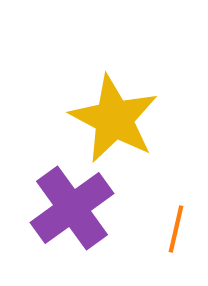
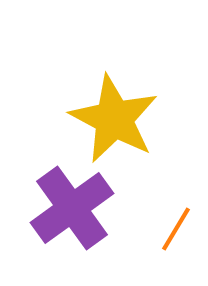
orange line: rotated 18 degrees clockwise
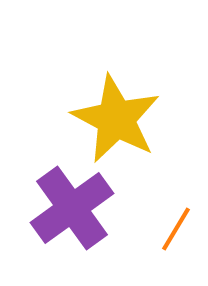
yellow star: moved 2 px right
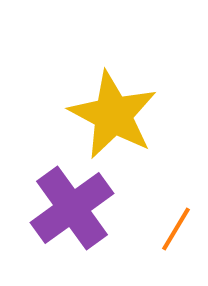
yellow star: moved 3 px left, 4 px up
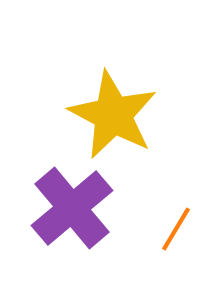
purple cross: rotated 4 degrees counterclockwise
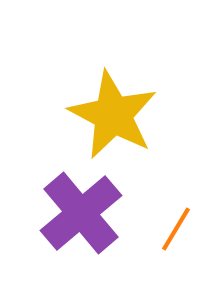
purple cross: moved 9 px right, 5 px down
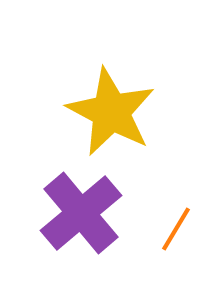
yellow star: moved 2 px left, 3 px up
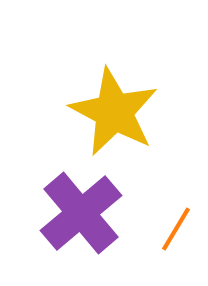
yellow star: moved 3 px right
